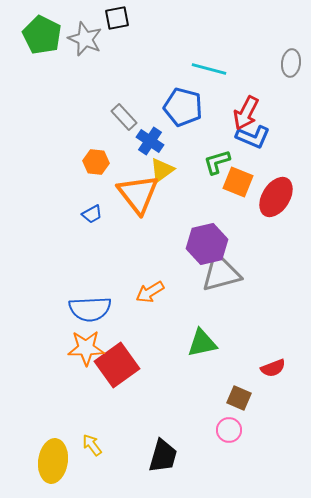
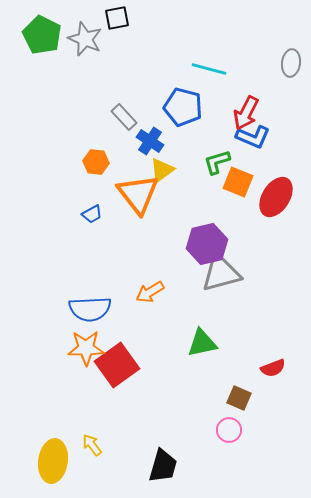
black trapezoid: moved 10 px down
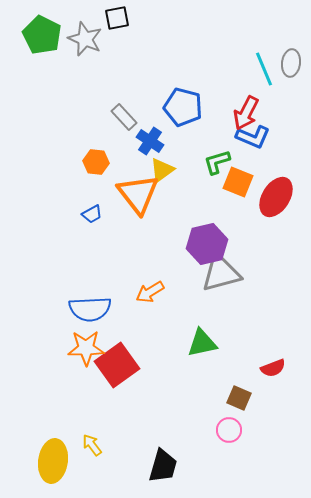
cyan line: moved 55 px right; rotated 52 degrees clockwise
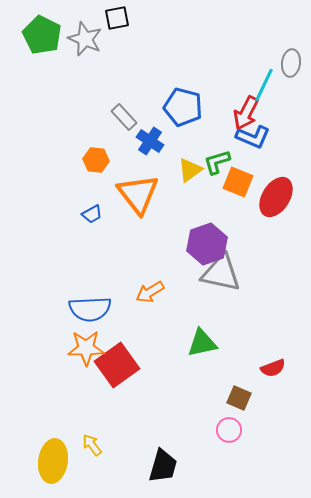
cyan line: moved 16 px down; rotated 48 degrees clockwise
orange hexagon: moved 2 px up
yellow triangle: moved 28 px right
purple hexagon: rotated 6 degrees counterclockwise
gray triangle: rotated 27 degrees clockwise
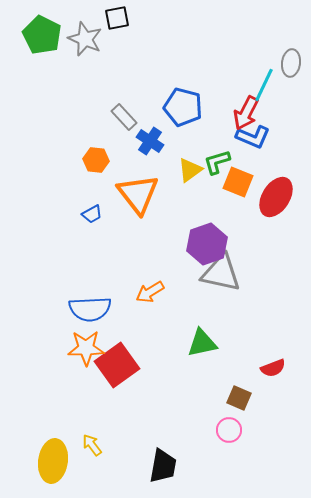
black trapezoid: rotated 6 degrees counterclockwise
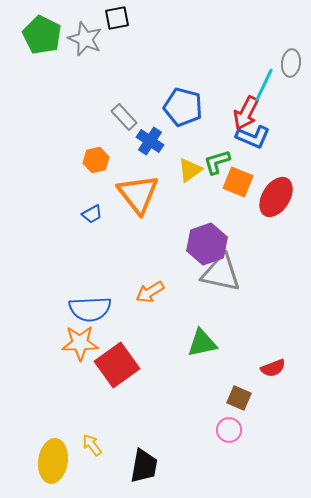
orange hexagon: rotated 20 degrees counterclockwise
orange star: moved 6 px left, 5 px up
black trapezoid: moved 19 px left
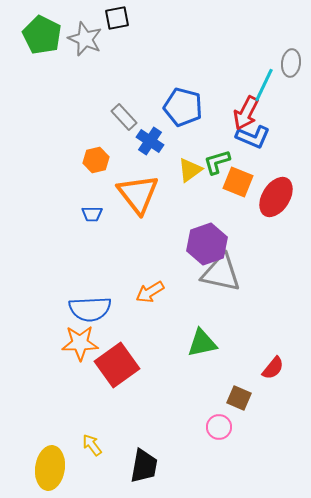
blue trapezoid: rotated 30 degrees clockwise
red semicircle: rotated 30 degrees counterclockwise
pink circle: moved 10 px left, 3 px up
yellow ellipse: moved 3 px left, 7 px down
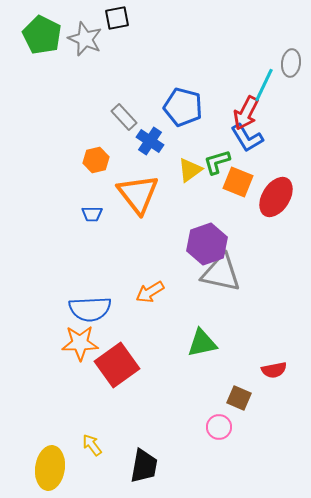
blue L-shape: moved 6 px left, 1 px down; rotated 36 degrees clockwise
red semicircle: moved 1 px right, 2 px down; rotated 40 degrees clockwise
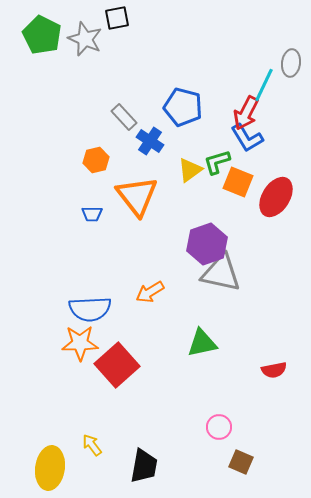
orange triangle: moved 1 px left, 2 px down
red square: rotated 6 degrees counterclockwise
brown square: moved 2 px right, 64 px down
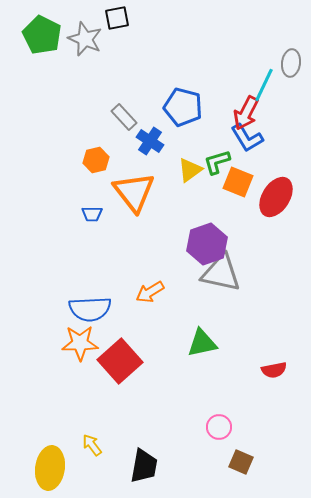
orange triangle: moved 3 px left, 4 px up
red square: moved 3 px right, 4 px up
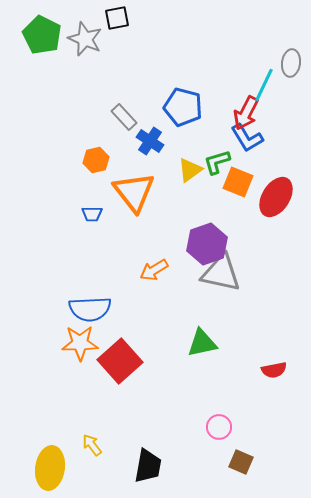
orange arrow: moved 4 px right, 22 px up
black trapezoid: moved 4 px right
